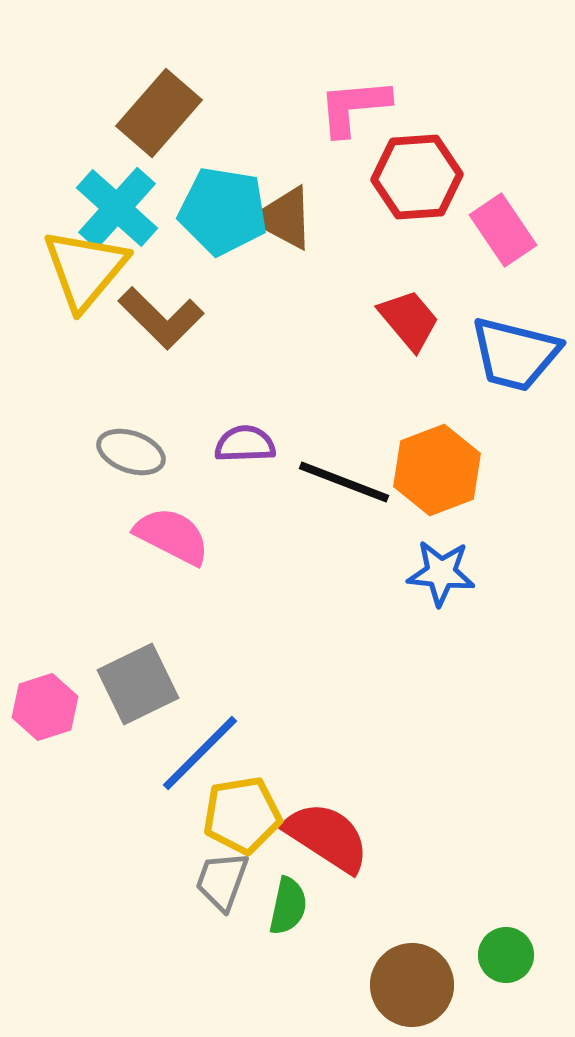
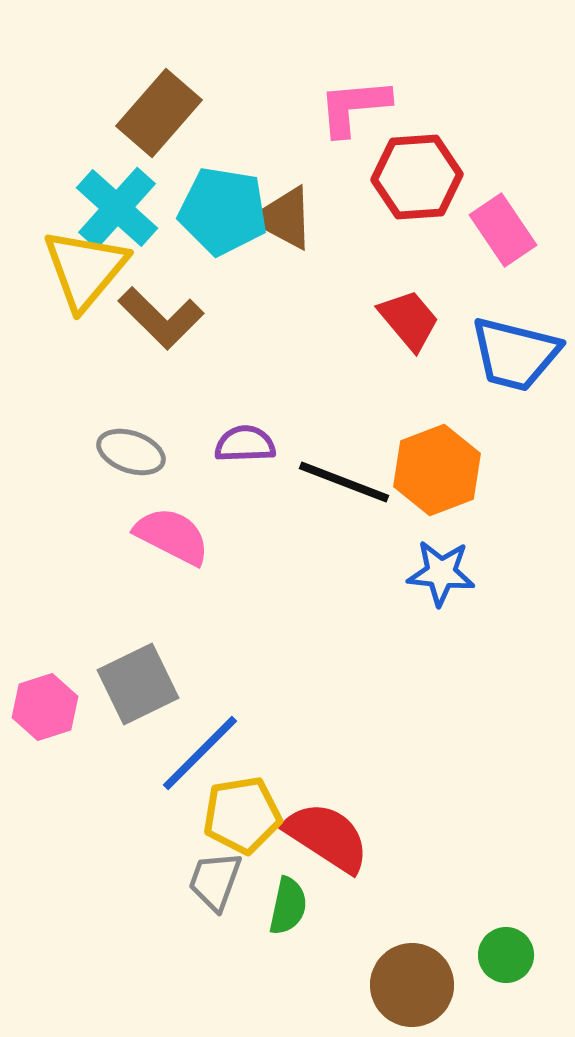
gray trapezoid: moved 7 px left
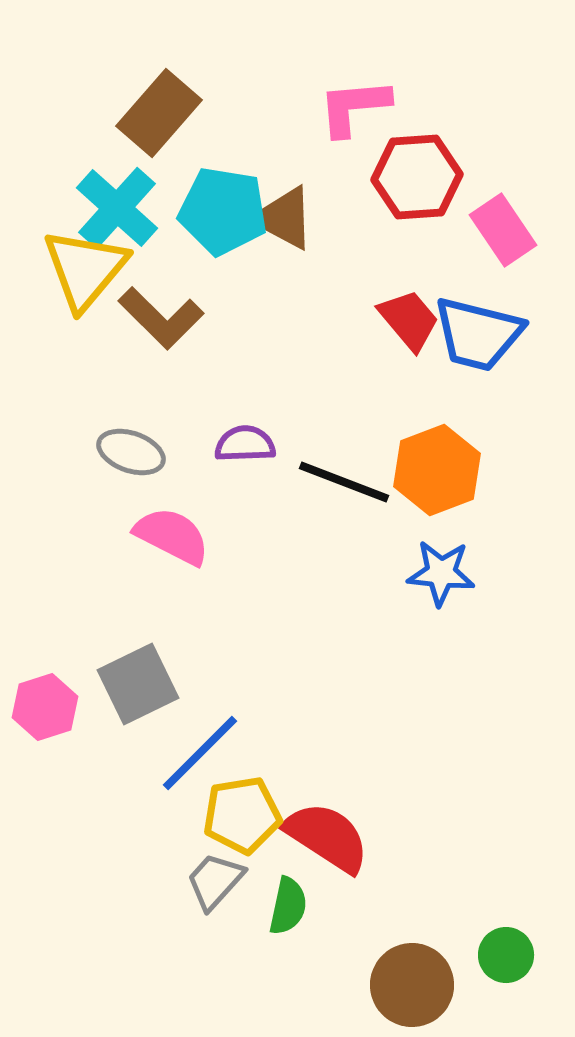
blue trapezoid: moved 37 px left, 20 px up
gray trapezoid: rotated 22 degrees clockwise
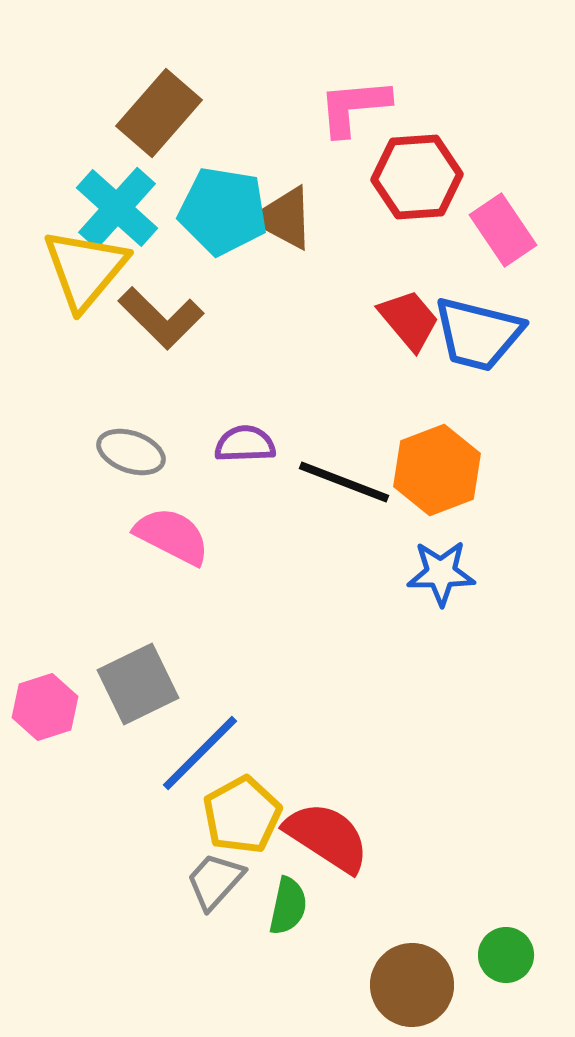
blue star: rotated 6 degrees counterclockwise
yellow pentagon: rotated 20 degrees counterclockwise
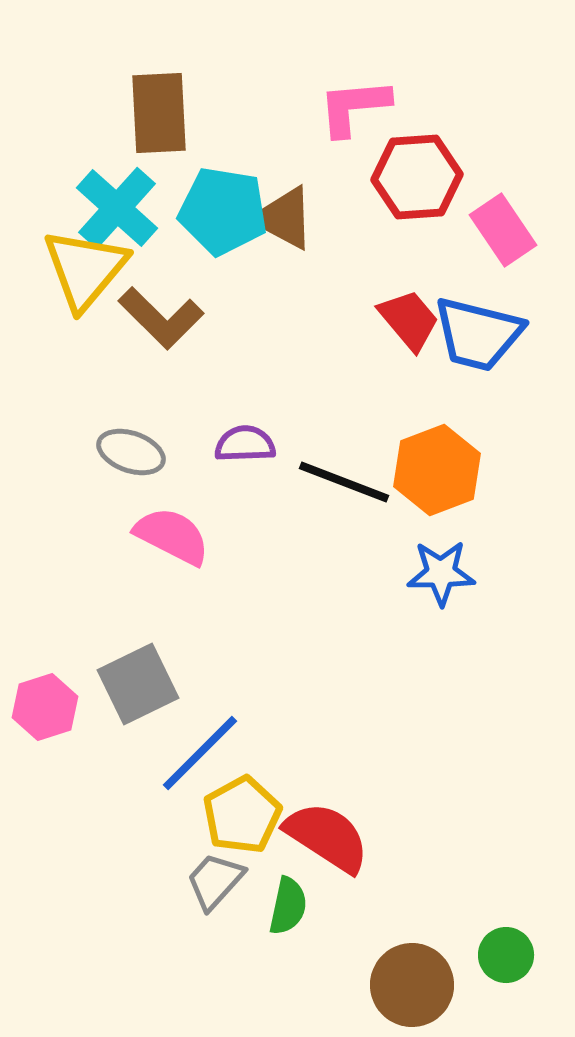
brown rectangle: rotated 44 degrees counterclockwise
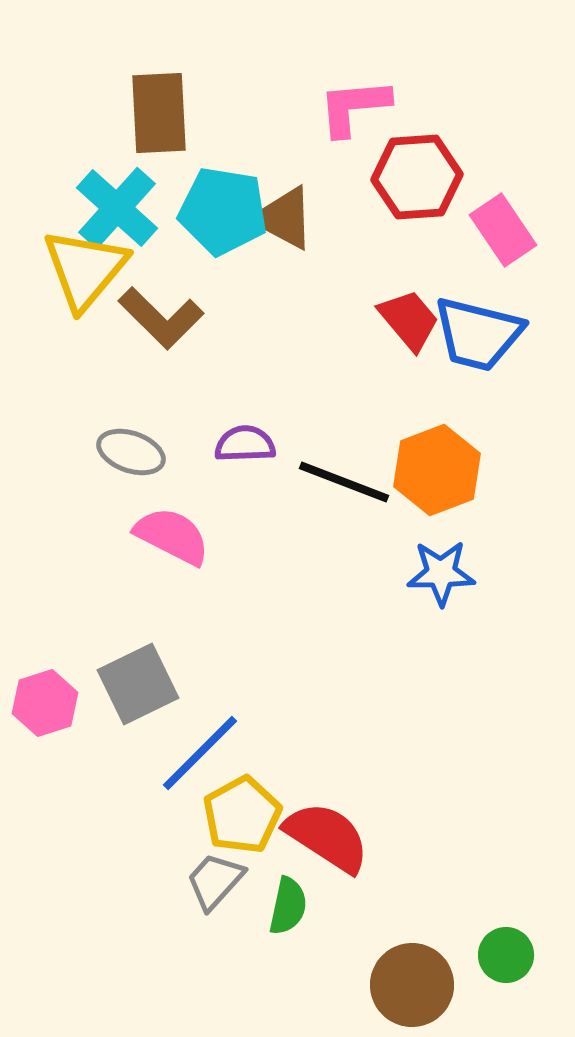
pink hexagon: moved 4 px up
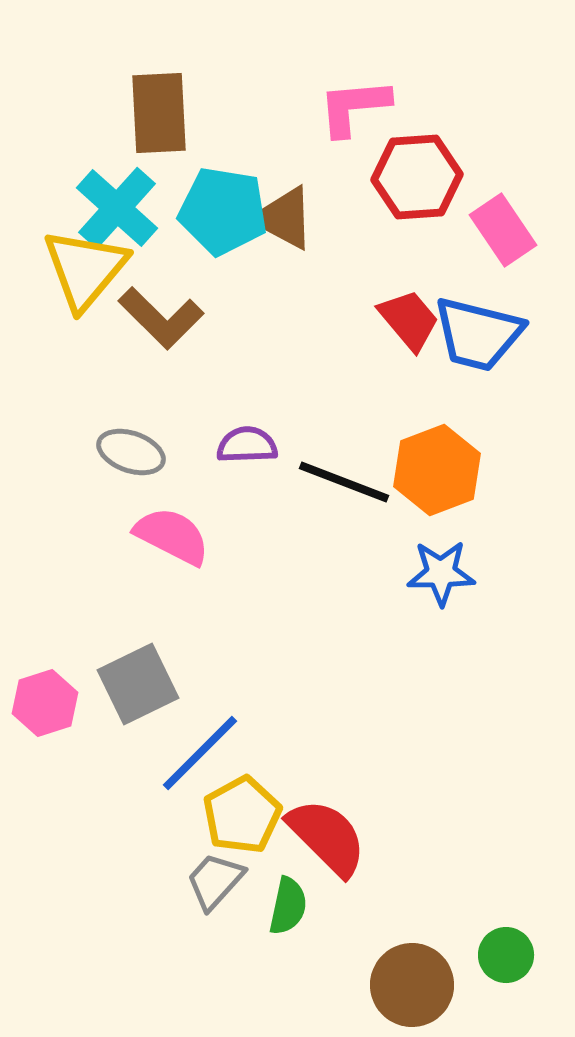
purple semicircle: moved 2 px right, 1 px down
red semicircle: rotated 12 degrees clockwise
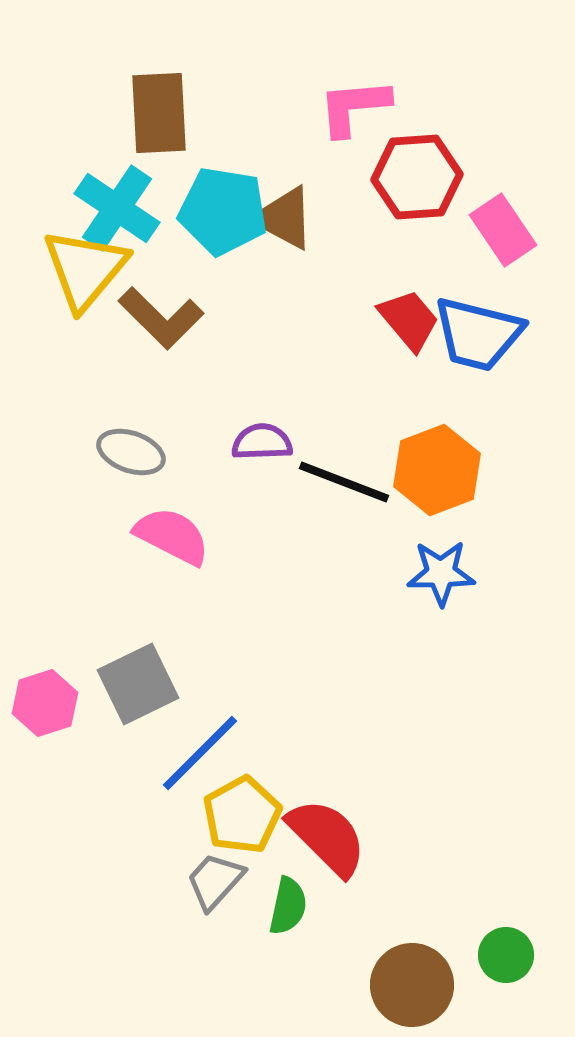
cyan cross: rotated 8 degrees counterclockwise
purple semicircle: moved 15 px right, 3 px up
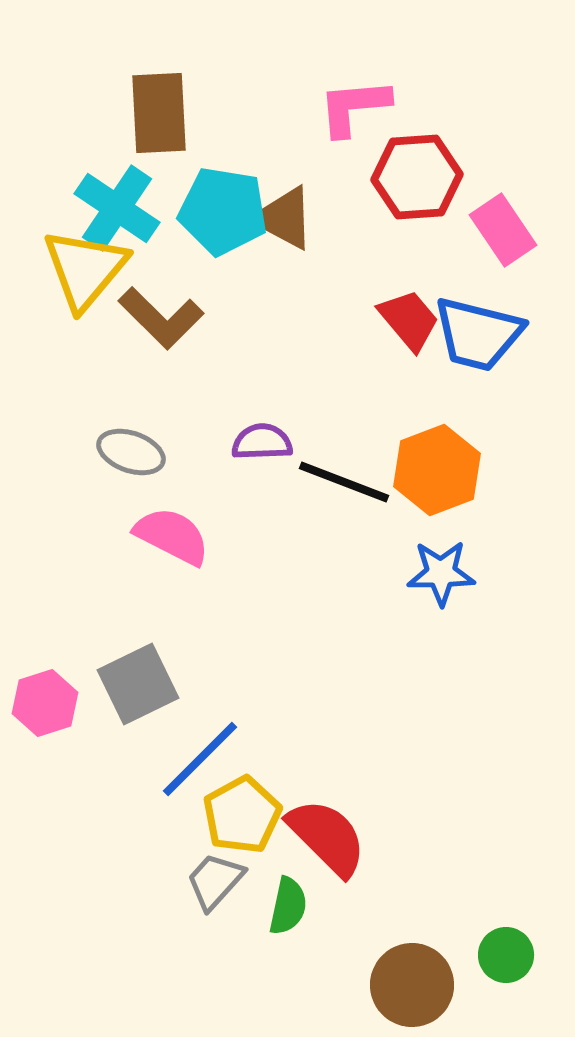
blue line: moved 6 px down
